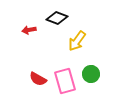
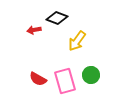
red arrow: moved 5 px right
green circle: moved 1 px down
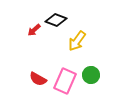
black diamond: moved 1 px left, 2 px down
red arrow: rotated 32 degrees counterclockwise
pink rectangle: rotated 40 degrees clockwise
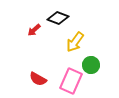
black diamond: moved 2 px right, 2 px up
yellow arrow: moved 2 px left, 1 px down
green circle: moved 10 px up
pink rectangle: moved 6 px right
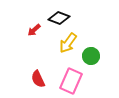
black diamond: moved 1 px right
yellow arrow: moved 7 px left, 1 px down
green circle: moved 9 px up
red semicircle: rotated 36 degrees clockwise
